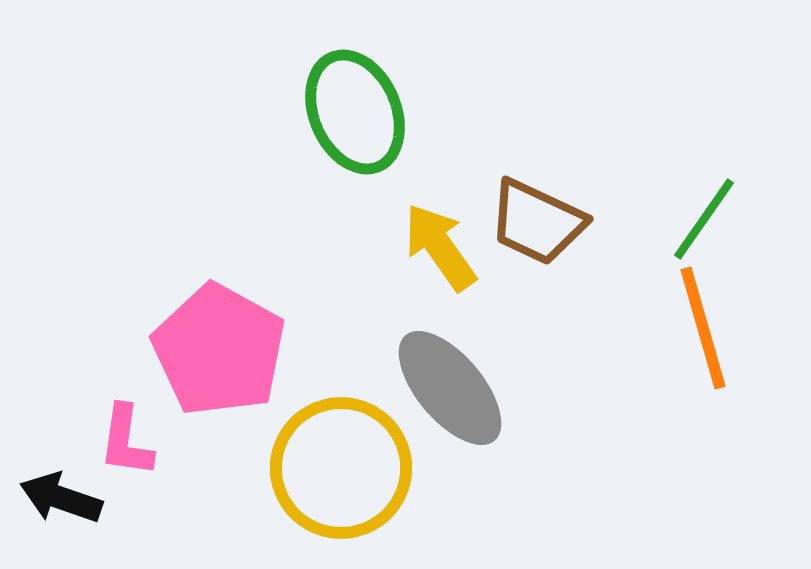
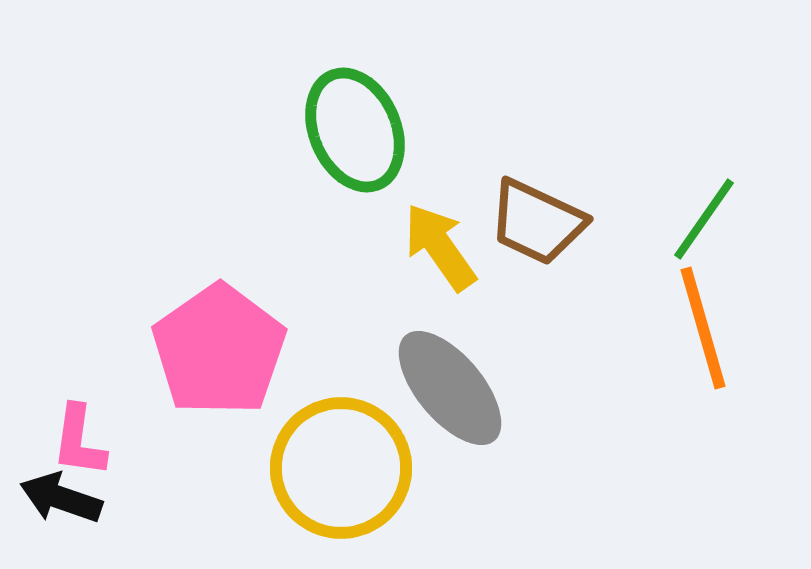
green ellipse: moved 18 px down
pink pentagon: rotated 8 degrees clockwise
pink L-shape: moved 47 px left
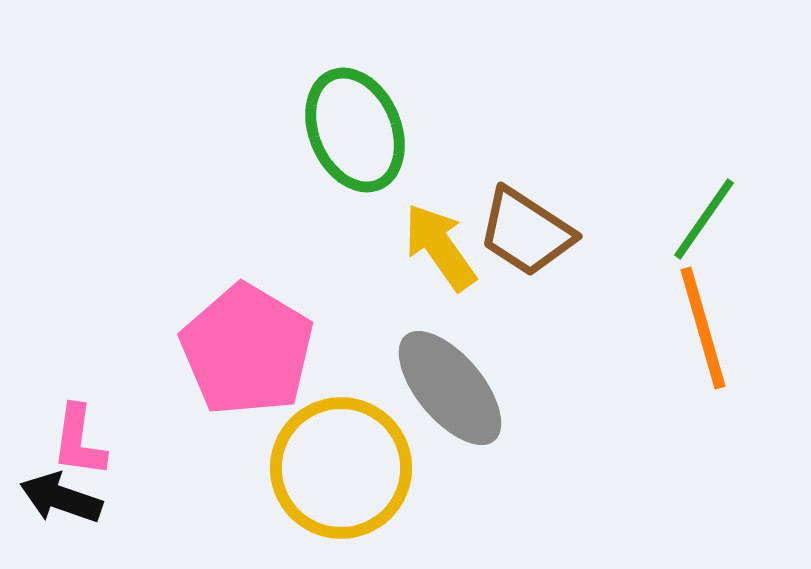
brown trapezoid: moved 11 px left, 10 px down; rotated 8 degrees clockwise
pink pentagon: moved 28 px right; rotated 6 degrees counterclockwise
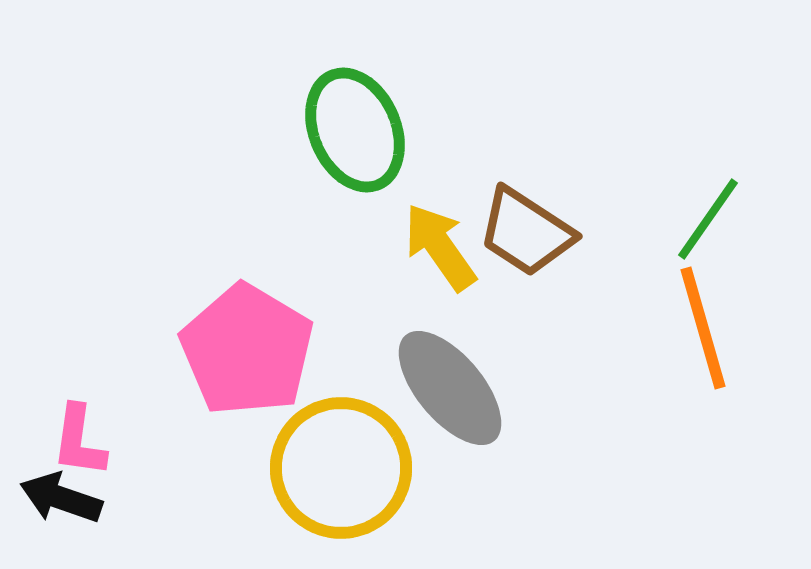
green line: moved 4 px right
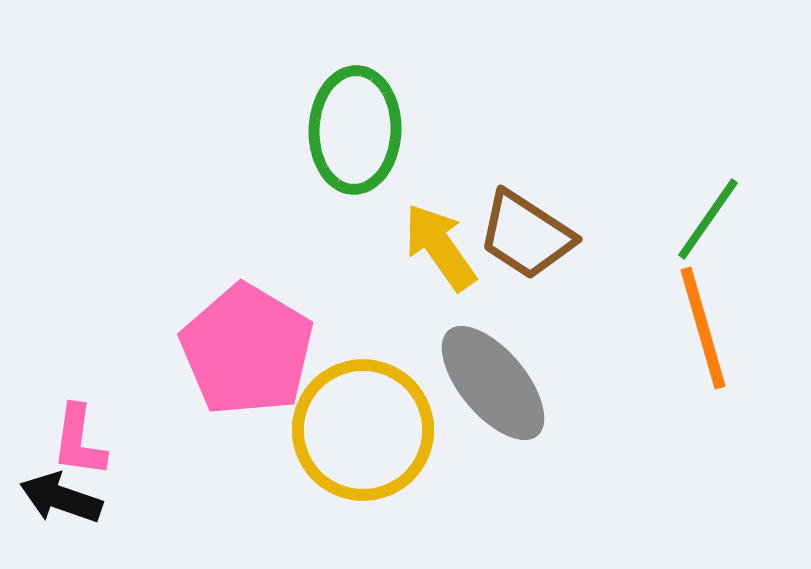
green ellipse: rotated 25 degrees clockwise
brown trapezoid: moved 3 px down
gray ellipse: moved 43 px right, 5 px up
yellow circle: moved 22 px right, 38 px up
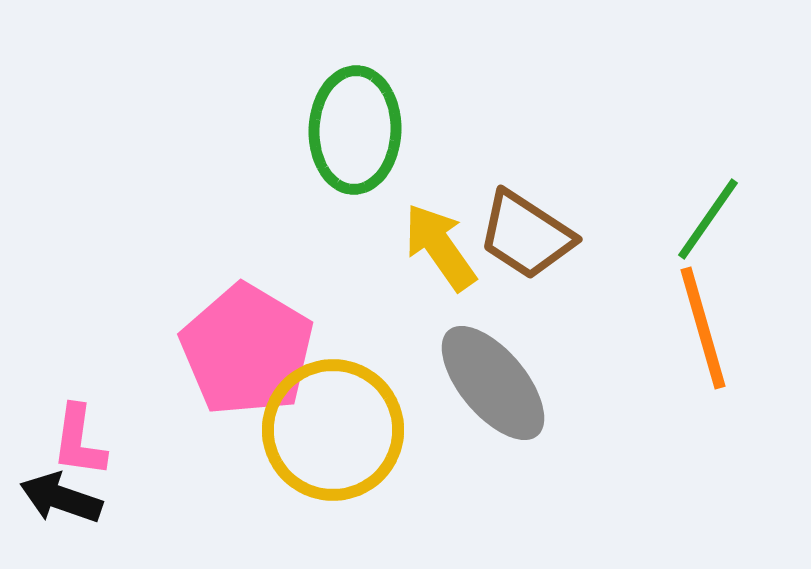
yellow circle: moved 30 px left
